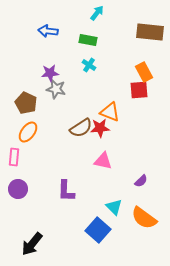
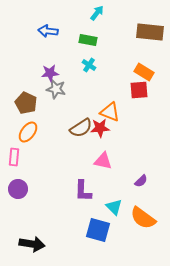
orange rectangle: rotated 30 degrees counterclockwise
purple L-shape: moved 17 px right
orange semicircle: moved 1 px left
blue square: rotated 25 degrees counterclockwise
black arrow: rotated 120 degrees counterclockwise
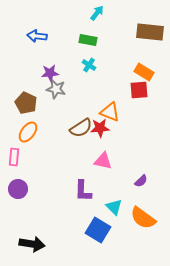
blue arrow: moved 11 px left, 5 px down
blue square: rotated 15 degrees clockwise
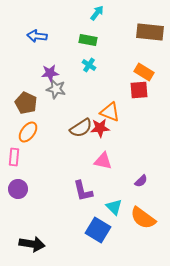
purple L-shape: rotated 15 degrees counterclockwise
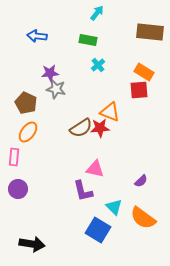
cyan cross: moved 9 px right; rotated 16 degrees clockwise
pink triangle: moved 8 px left, 8 px down
